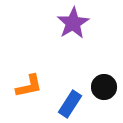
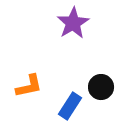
black circle: moved 3 px left
blue rectangle: moved 2 px down
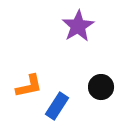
purple star: moved 5 px right, 3 px down
blue rectangle: moved 13 px left
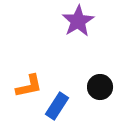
purple star: moved 5 px up
black circle: moved 1 px left
